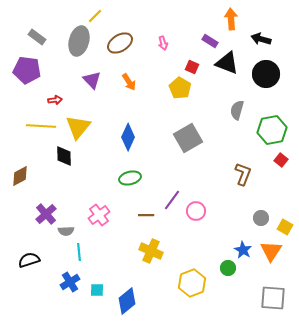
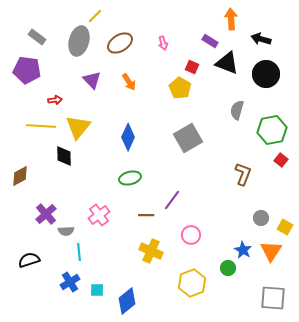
pink circle at (196, 211): moved 5 px left, 24 px down
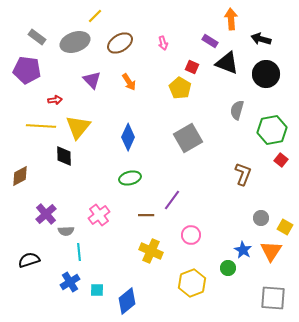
gray ellipse at (79, 41): moved 4 px left, 1 px down; rotated 56 degrees clockwise
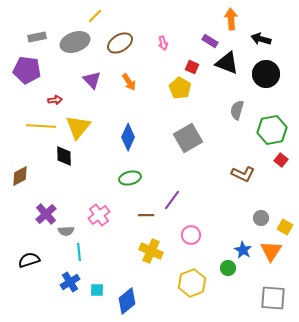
gray rectangle at (37, 37): rotated 48 degrees counterclockwise
brown L-shape at (243, 174): rotated 95 degrees clockwise
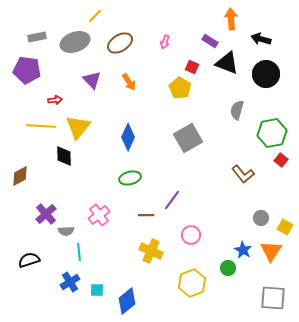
pink arrow at (163, 43): moved 2 px right, 1 px up; rotated 32 degrees clockwise
green hexagon at (272, 130): moved 3 px down
brown L-shape at (243, 174): rotated 25 degrees clockwise
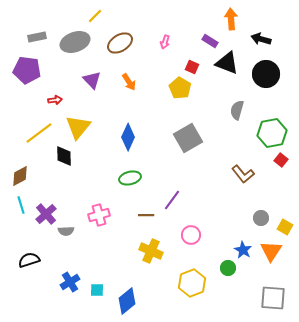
yellow line at (41, 126): moved 2 px left, 7 px down; rotated 40 degrees counterclockwise
pink cross at (99, 215): rotated 20 degrees clockwise
cyan line at (79, 252): moved 58 px left, 47 px up; rotated 12 degrees counterclockwise
